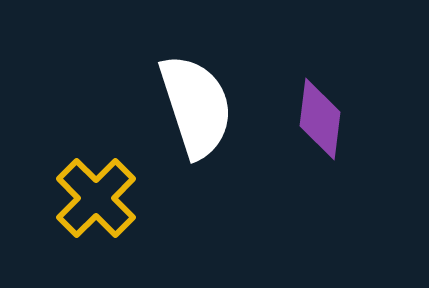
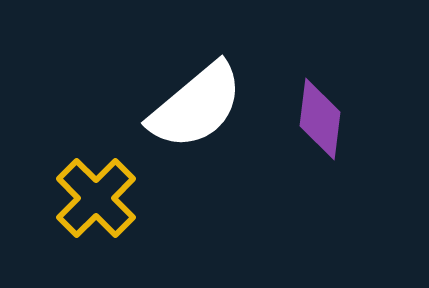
white semicircle: rotated 68 degrees clockwise
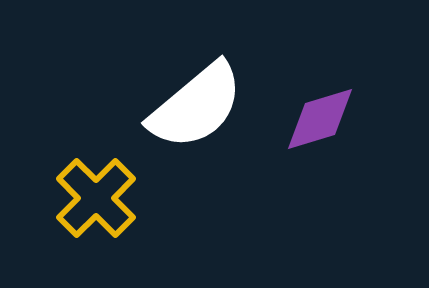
purple diamond: rotated 66 degrees clockwise
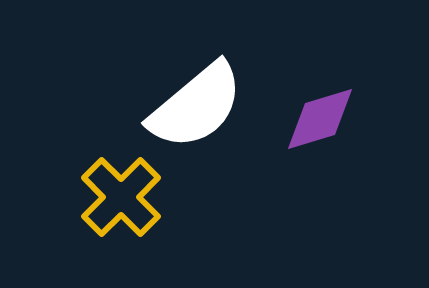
yellow cross: moved 25 px right, 1 px up
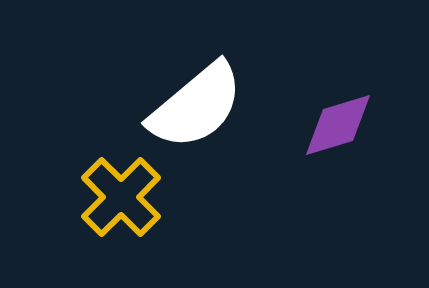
purple diamond: moved 18 px right, 6 px down
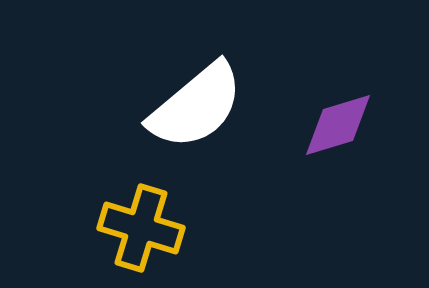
yellow cross: moved 20 px right, 31 px down; rotated 28 degrees counterclockwise
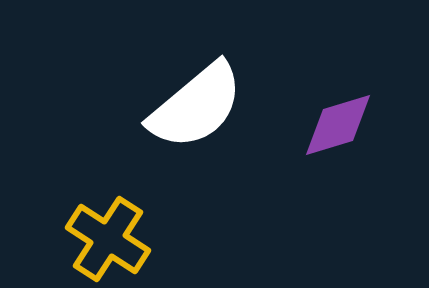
yellow cross: moved 33 px left, 11 px down; rotated 16 degrees clockwise
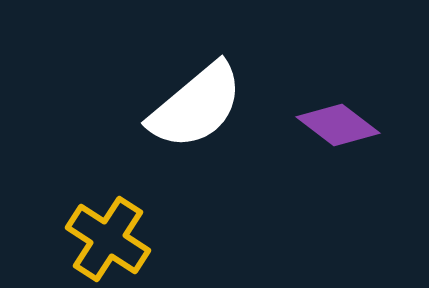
purple diamond: rotated 54 degrees clockwise
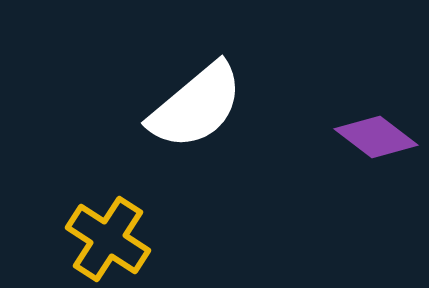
purple diamond: moved 38 px right, 12 px down
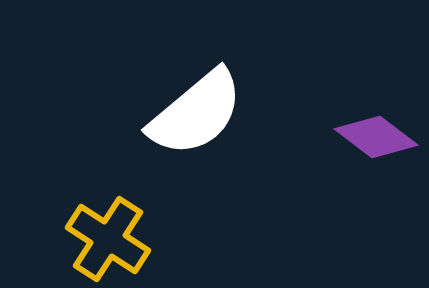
white semicircle: moved 7 px down
